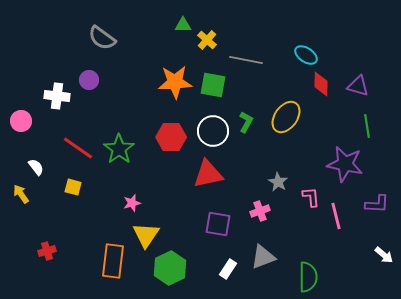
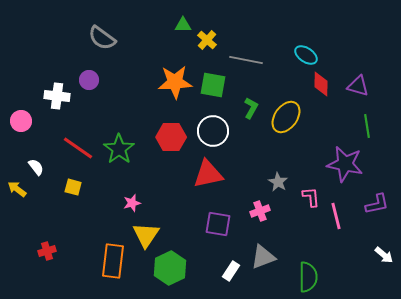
green L-shape: moved 5 px right, 14 px up
yellow arrow: moved 4 px left, 5 px up; rotated 18 degrees counterclockwise
purple L-shape: rotated 15 degrees counterclockwise
white rectangle: moved 3 px right, 2 px down
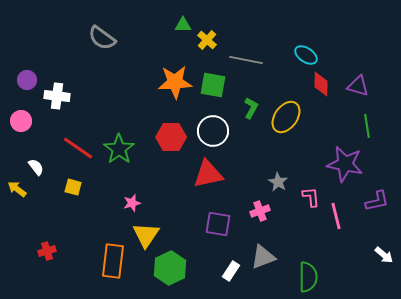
purple circle: moved 62 px left
purple L-shape: moved 3 px up
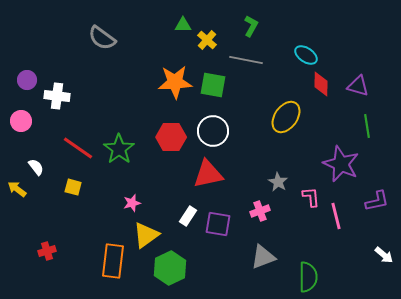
green L-shape: moved 82 px up
purple star: moved 4 px left; rotated 12 degrees clockwise
yellow triangle: rotated 20 degrees clockwise
white rectangle: moved 43 px left, 55 px up
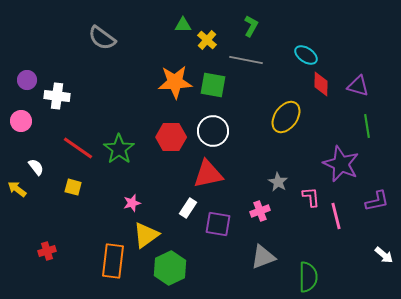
white rectangle: moved 8 px up
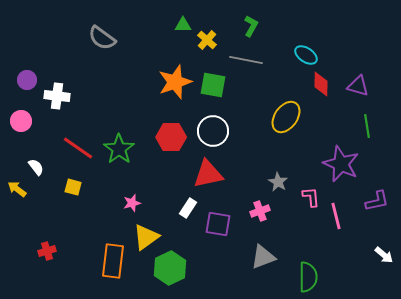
orange star: rotated 16 degrees counterclockwise
yellow triangle: moved 2 px down
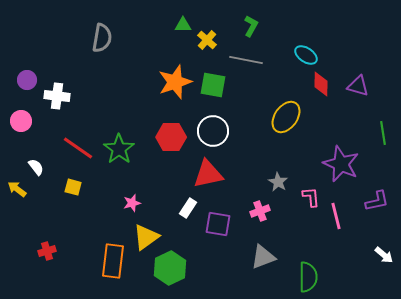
gray semicircle: rotated 116 degrees counterclockwise
green line: moved 16 px right, 7 px down
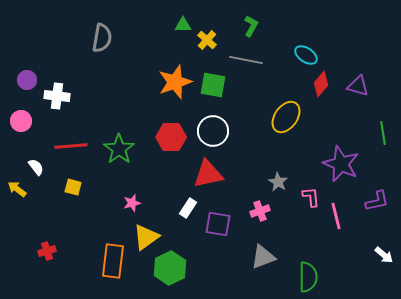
red diamond: rotated 40 degrees clockwise
red line: moved 7 px left, 2 px up; rotated 40 degrees counterclockwise
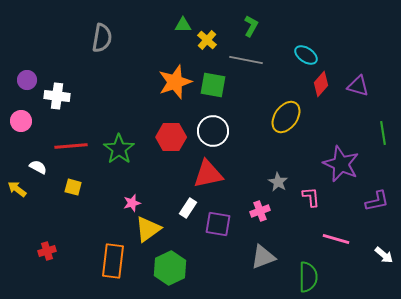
white semicircle: moved 2 px right; rotated 24 degrees counterclockwise
pink line: moved 23 px down; rotated 60 degrees counterclockwise
yellow triangle: moved 2 px right, 8 px up
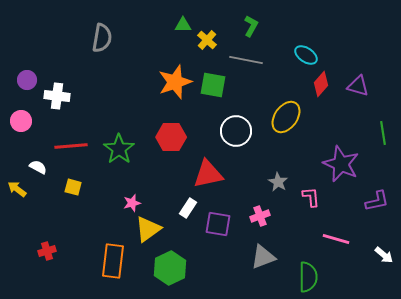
white circle: moved 23 px right
pink cross: moved 5 px down
